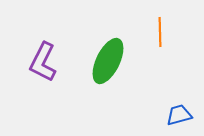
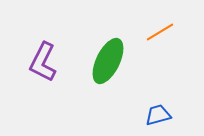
orange line: rotated 60 degrees clockwise
blue trapezoid: moved 21 px left
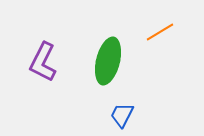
green ellipse: rotated 12 degrees counterclockwise
blue trapezoid: moved 36 px left; rotated 48 degrees counterclockwise
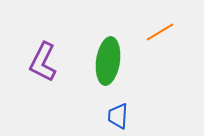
green ellipse: rotated 6 degrees counterclockwise
blue trapezoid: moved 4 px left, 1 px down; rotated 24 degrees counterclockwise
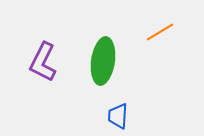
green ellipse: moved 5 px left
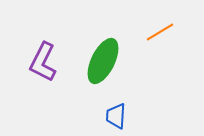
green ellipse: rotated 18 degrees clockwise
blue trapezoid: moved 2 px left
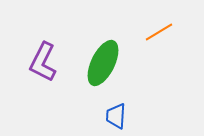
orange line: moved 1 px left
green ellipse: moved 2 px down
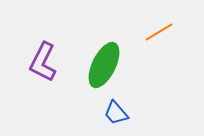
green ellipse: moved 1 px right, 2 px down
blue trapezoid: moved 3 px up; rotated 44 degrees counterclockwise
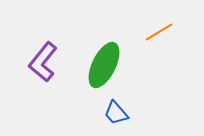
purple L-shape: rotated 12 degrees clockwise
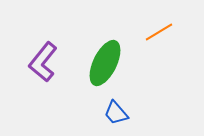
green ellipse: moved 1 px right, 2 px up
